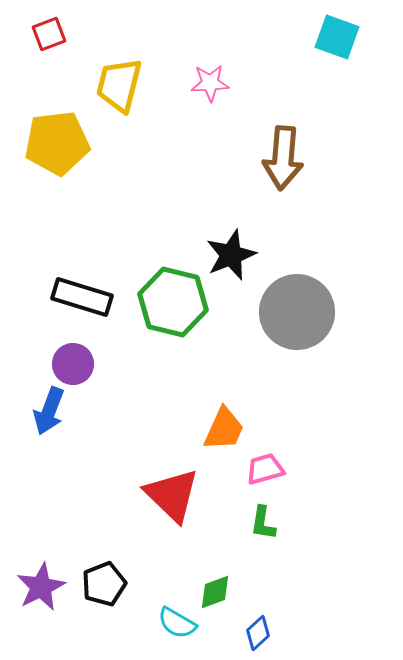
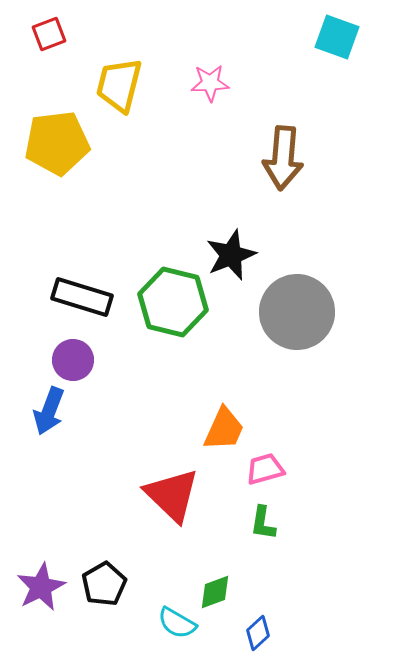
purple circle: moved 4 px up
black pentagon: rotated 9 degrees counterclockwise
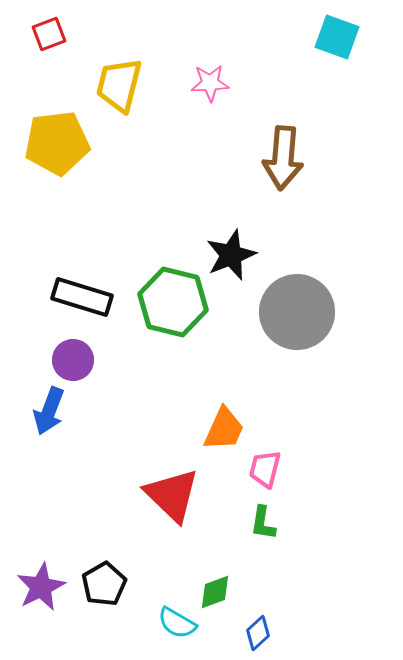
pink trapezoid: rotated 60 degrees counterclockwise
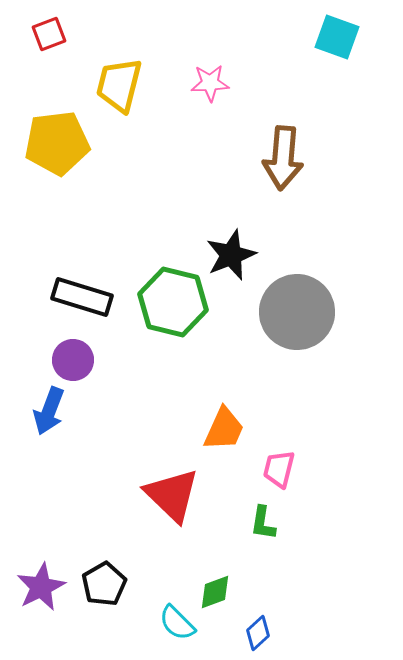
pink trapezoid: moved 14 px right
cyan semicircle: rotated 15 degrees clockwise
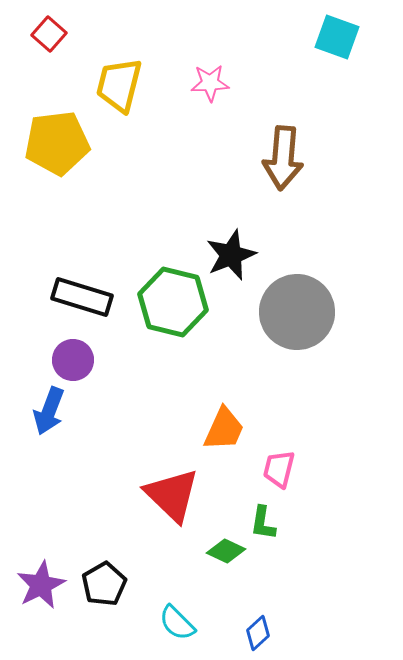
red square: rotated 28 degrees counterclockwise
purple star: moved 2 px up
green diamond: moved 11 px right, 41 px up; rotated 45 degrees clockwise
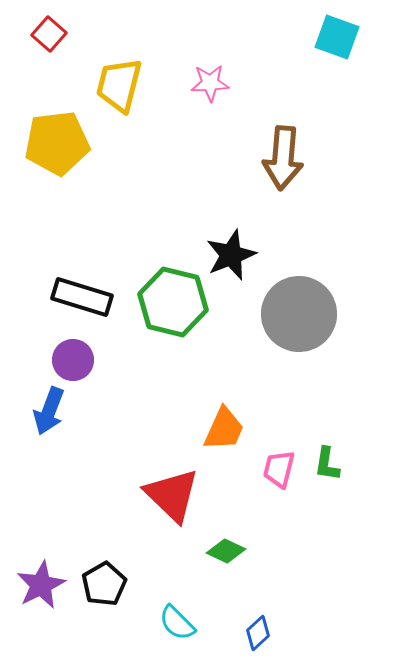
gray circle: moved 2 px right, 2 px down
green L-shape: moved 64 px right, 59 px up
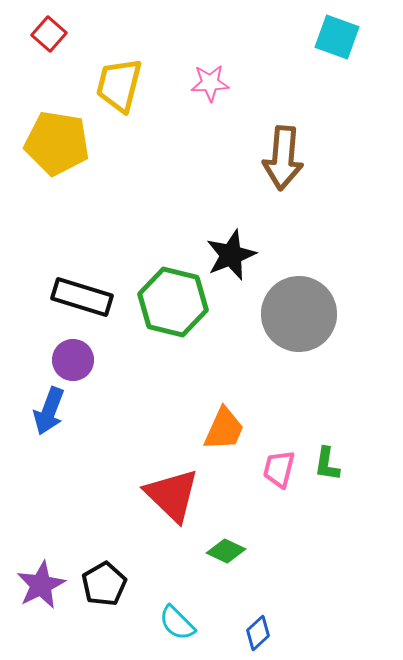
yellow pentagon: rotated 16 degrees clockwise
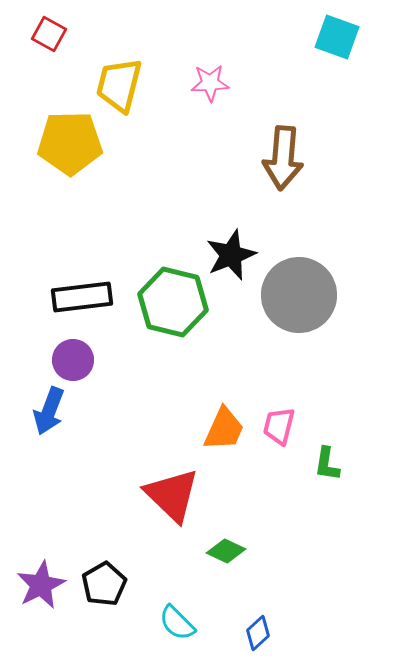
red square: rotated 12 degrees counterclockwise
yellow pentagon: moved 13 px right; rotated 10 degrees counterclockwise
black rectangle: rotated 24 degrees counterclockwise
gray circle: moved 19 px up
pink trapezoid: moved 43 px up
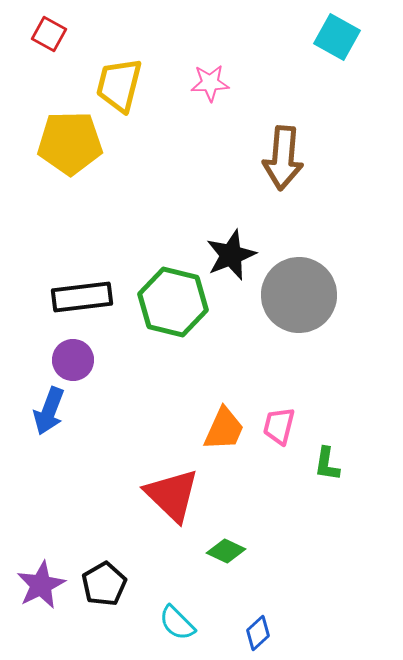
cyan square: rotated 9 degrees clockwise
